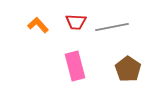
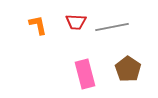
orange L-shape: rotated 30 degrees clockwise
pink rectangle: moved 10 px right, 8 px down
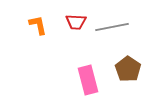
pink rectangle: moved 3 px right, 6 px down
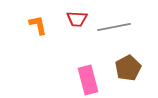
red trapezoid: moved 1 px right, 3 px up
gray line: moved 2 px right
brown pentagon: moved 1 px up; rotated 10 degrees clockwise
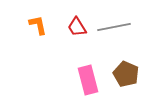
red trapezoid: moved 8 px down; rotated 55 degrees clockwise
brown pentagon: moved 2 px left, 6 px down; rotated 20 degrees counterclockwise
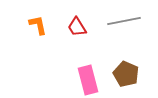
gray line: moved 10 px right, 6 px up
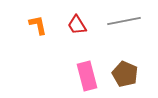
red trapezoid: moved 2 px up
brown pentagon: moved 1 px left
pink rectangle: moved 1 px left, 4 px up
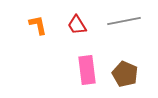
pink rectangle: moved 6 px up; rotated 8 degrees clockwise
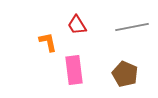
gray line: moved 8 px right, 6 px down
orange L-shape: moved 10 px right, 17 px down
pink rectangle: moved 13 px left
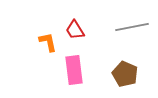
red trapezoid: moved 2 px left, 5 px down
